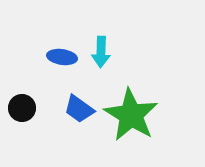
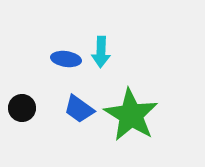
blue ellipse: moved 4 px right, 2 px down
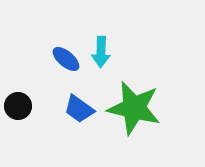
blue ellipse: rotated 32 degrees clockwise
black circle: moved 4 px left, 2 px up
green star: moved 3 px right, 7 px up; rotated 18 degrees counterclockwise
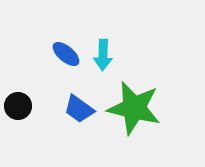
cyan arrow: moved 2 px right, 3 px down
blue ellipse: moved 5 px up
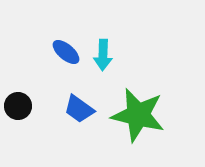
blue ellipse: moved 2 px up
green star: moved 4 px right, 7 px down
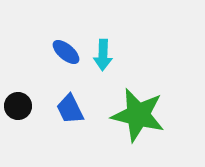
blue trapezoid: moved 9 px left; rotated 28 degrees clockwise
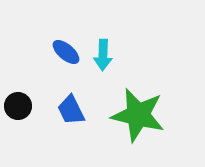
blue trapezoid: moved 1 px right, 1 px down
